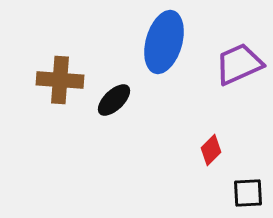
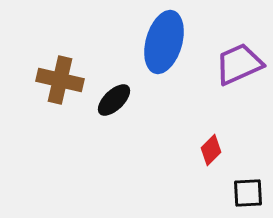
brown cross: rotated 9 degrees clockwise
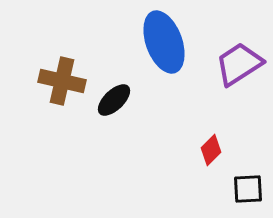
blue ellipse: rotated 36 degrees counterclockwise
purple trapezoid: rotated 9 degrees counterclockwise
brown cross: moved 2 px right, 1 px down
black square: moved 4 px up
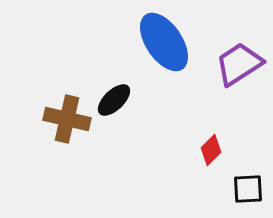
blue ellipse: rotated 14 degrees counterclockwise
brown cross: moved 5 px right, 38 px down
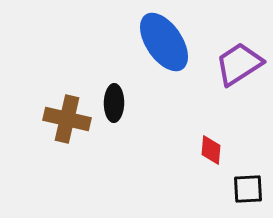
black ellipse: moved 3 px down; rotated 45 degrees counterclockwise
red diamond: rotated 40 degrees counterclockwise
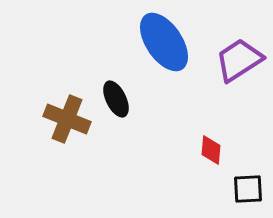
purple trapezoid: moved 4 px up
black ellipse: moved 2 px right, 4 px up; rotated 27 degrees counterclockwise
brown cross: rotated 9 degrees clockwise
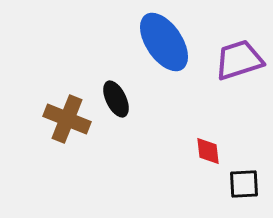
purple trapezoid: rotated 15 degrees clockwise
red diamond: moved 3 px left, 1 px down; rotated 12 degrees counterclockwise
black square: moved 4 px left, 5 px up
